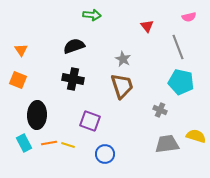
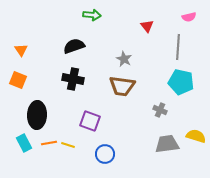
gray line: rotated 25 degrees clockwise
gray star: moved 1 px right
brown trapezoid: rotated 116 degrees clockwise
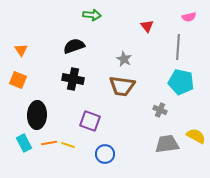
yellow semicircle: rotated 12 degrees clockwise
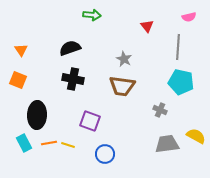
black semicircle: moved 4 px left, 2 px down
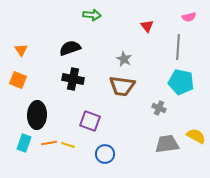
gray cross: moved 1 px left, 2 px up
cyan rectangle: rotated 48 degrees clockwise
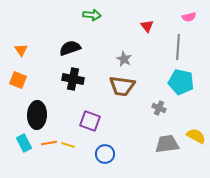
cyan rectangle: rotated 48 degrees counterclockwise
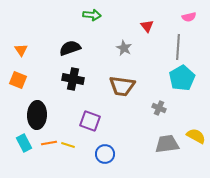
gray star: moved 11 px up
cyan pentagon: moved 1 px right, 4 px up; rotated 30 degrees clockwise
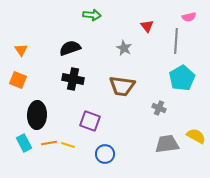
gray line: moved 2 px left, 6 px up
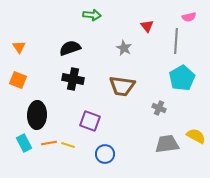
orange triangle: moved 2 px left, 3 px up
